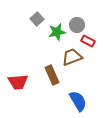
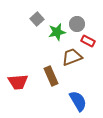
gray circle: moved 1 px up
brown rectangle: moved 1 px left, 1 px down
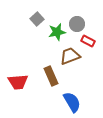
brown trapezoid: moved 2 px left, 1 px up
blue semicircle: moved 6 px left, 1 px down
